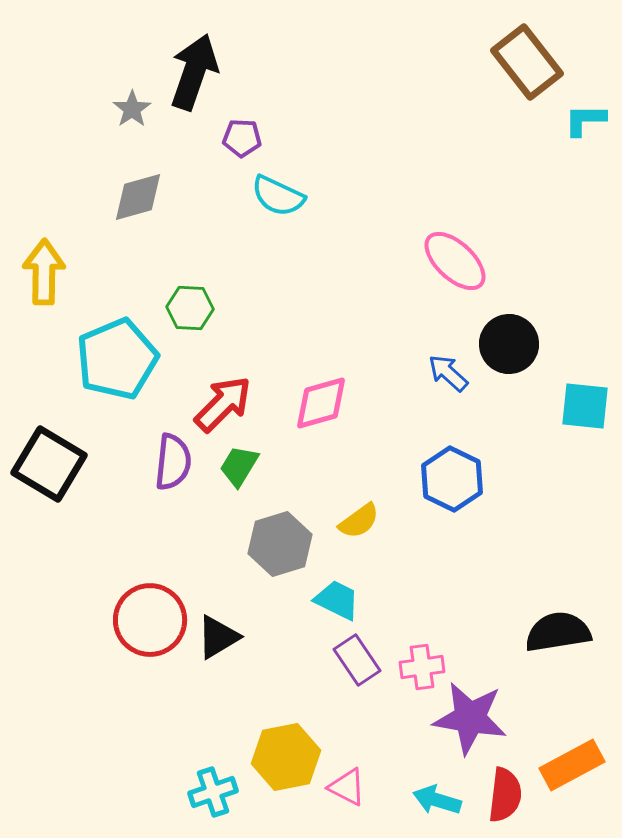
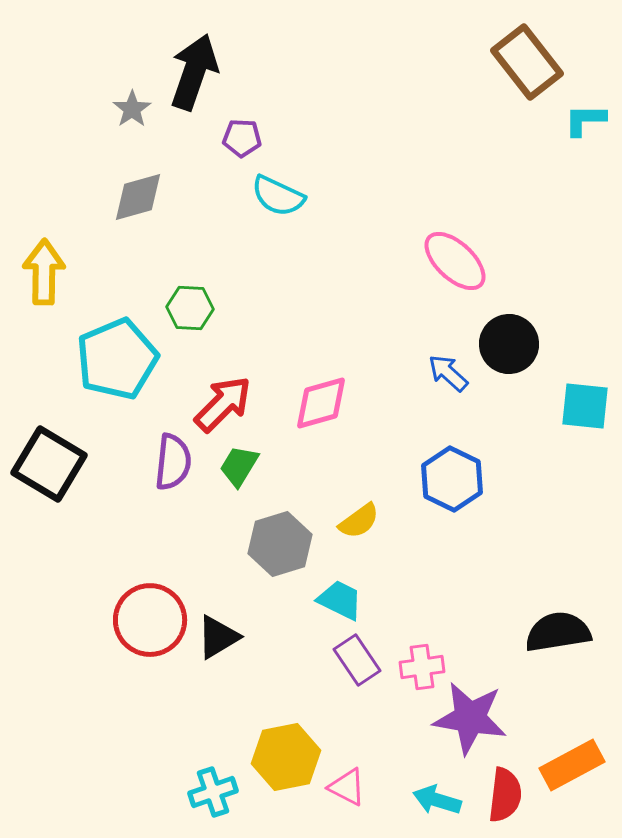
cyan trapezoid: moved 3 px right
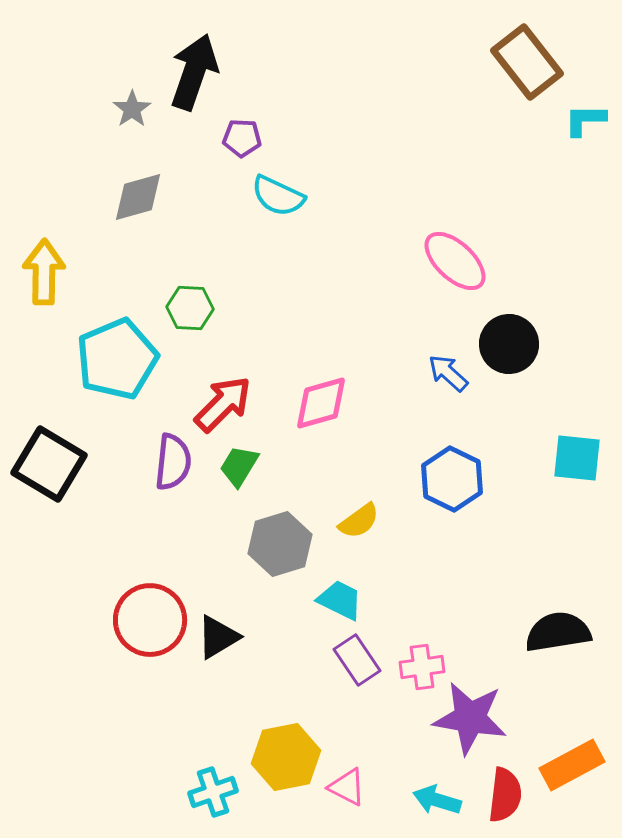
cyan square: moved 8 px left, 52 px down
